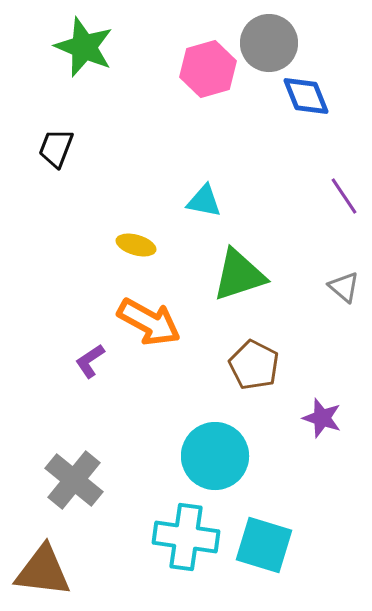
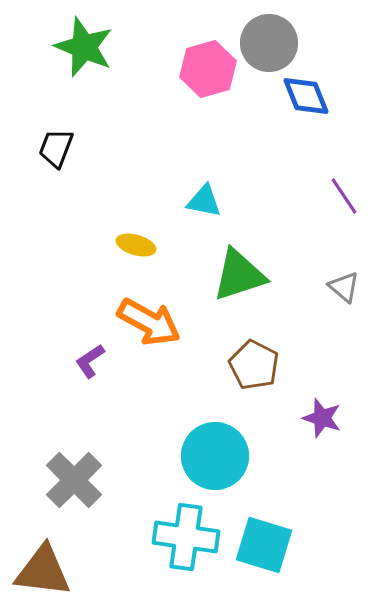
gray cross: rotated 6 degrees clockwise
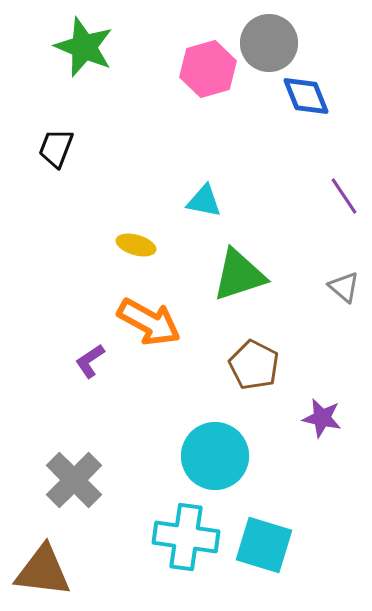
purple star: rotated 6 degrees counterclockwise
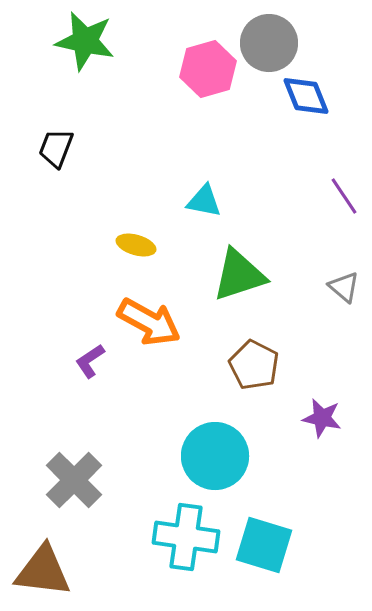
green star: moved 1 px right, 6 px up; rotated 10 degrees counterclockwise
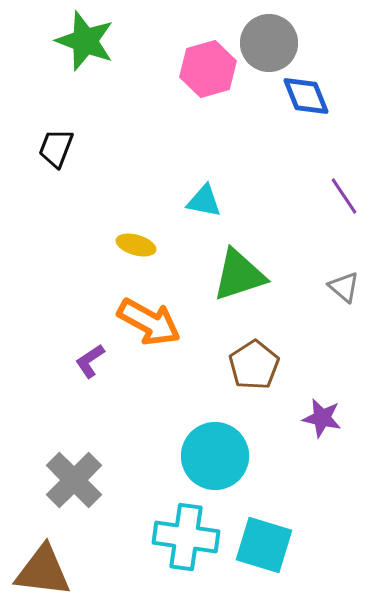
green star: rotated 8 degrees clockwise
brown pentagon: rotated 12 degrees clockwise
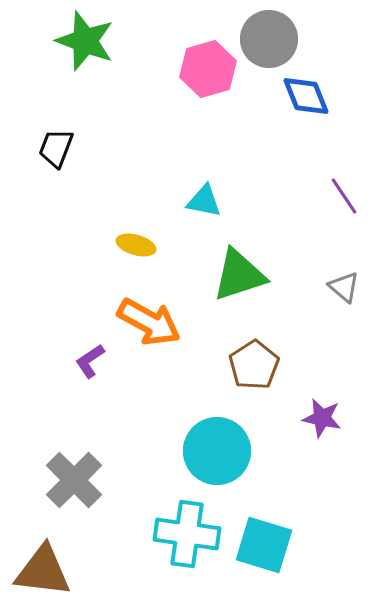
gray circle: moved 4 px up
cyan circle: moved 2 px right, 5 px up
cyan cross: moved 1 px right, 3 px up
